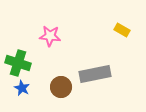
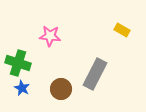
gray rectangle: rotated 52 degrees counterclockwise
brown circle: moved 2 px down
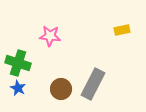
yellow rectangle: rotated 42 degrees counterclockwise
gray rectangle: moved 2 px left, 10 px down
blue star: moved 4 px left
